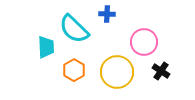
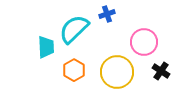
blue cross: rotated 21 degrees counterclockwise
cyan semicircle: rotated 92 degrees clockwise
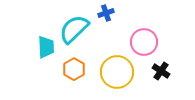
blue cross: moved 1 px left, 1 px up
orange hexagon: moved 1 px up
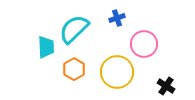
blue cross: moved 11 px right, 5 px down
pink circle: moved 2 px down
black cross: moved 5 px right, 15 px down
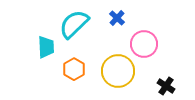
blue cross: rotated 28 degrees counterclockwise
cyan semicircle: moved 5 px up
yellow circle: moved 1 px right, 1 px up
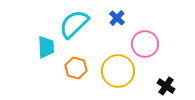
pink circle: moved 1 px right
orange hexagon: moved 2 px right, 1 px up; rotated 15 degrees counterclockwise
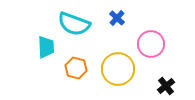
cyan semicircle: rotated 116 degrees counterclockwise
pink circle: moved 6 px right
yellow circle: moved 2 px up
black cross: rotated 18 degrees clockwise
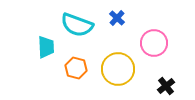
cyan semicircle: moved 3 px right, 1 px down
pink circle: moved 3 px right, 1 px up
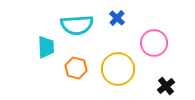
cyan semicircle: rotated 24 degrees counterclockwise
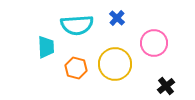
yellow circle: moved 3 px left, 5 px up
